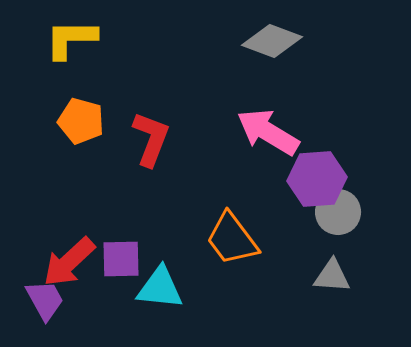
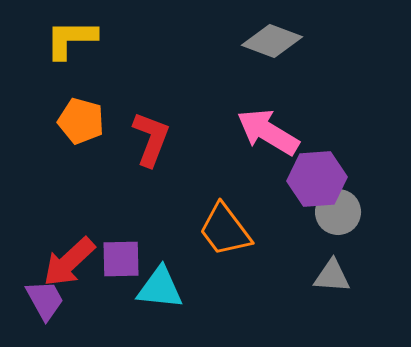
orange trapezoid: moved 7 px left, 9 px up
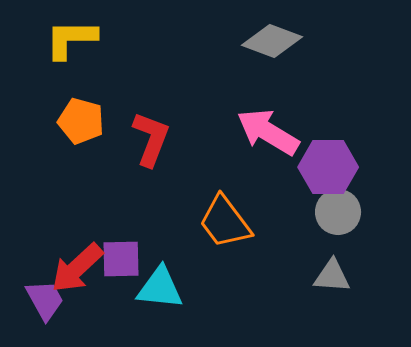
purple hexagon: moved 11 px right, 12 px up; rotated 4 degrees clockwise
orange trapezoid: moved 8 px up
red arrow: moved 8 px right, 6 px down
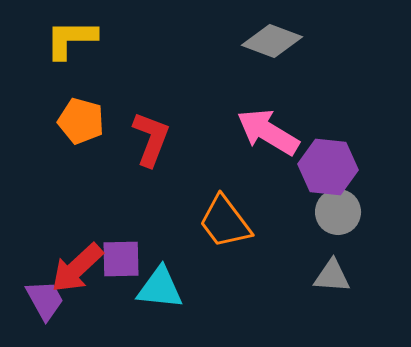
purple hexagon: rotated 6 degrees clockwise
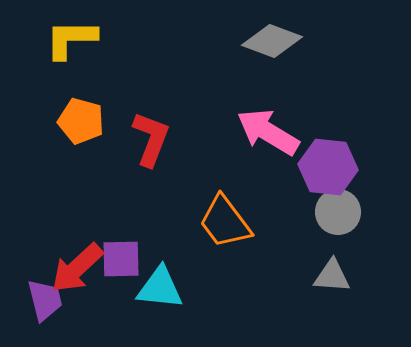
purple trapezoid: rotated 15 degrees clockwise
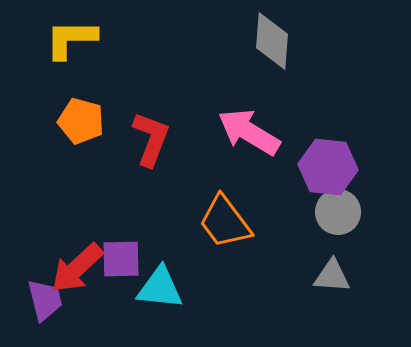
gray diamond: rotated 74 degrees clockwise
pink arrow: moved 19 px left
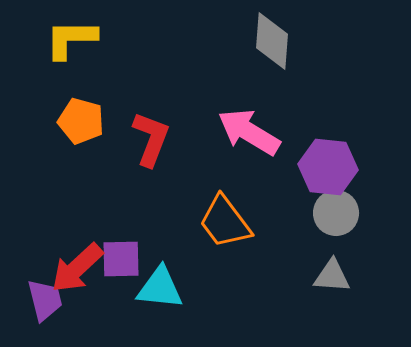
gray circle: moved 2 px left, 1 px down
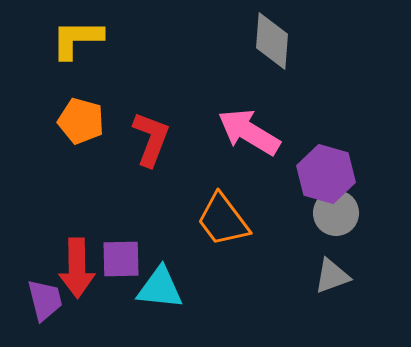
yellow L-shape: moved 6 px right
purple hexagon: moved 2 px left, 7 px down; rotated 10 degrees clockwise
orange trapezoid: moved 2 px left, 2 px up
red arrow: rotated 48 degrees counterclockwise
gray triangle: rotated 24 degrees counterclockwise
